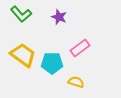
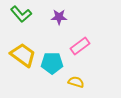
purple star: rotated 21 degrees counterclockwise
pink rectangle: moved 2 px up
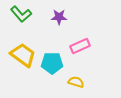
pink rectangle: rotated 12 degrees clockwise
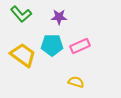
cyan pentagon: moved 18 px up
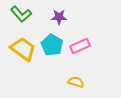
cyan pentagon: rotated 30 degrees clockwise
yellow trapezoid: moved 6 px up
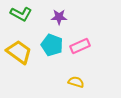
green L-shape: rotated 20 degrees counterclockwise
cyan pentagon: rotated 10 degrees counterclockwise
yellow trapezoid: moved 4 px left, 3 px down
